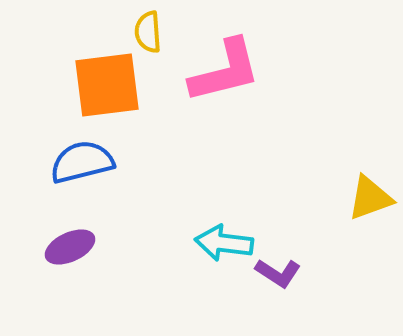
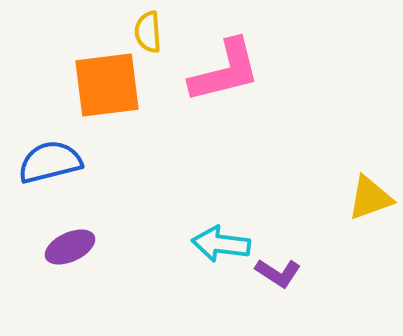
blue semicircle: moved 32 px left
cyan arrow: moved 3 px left, 1 px down
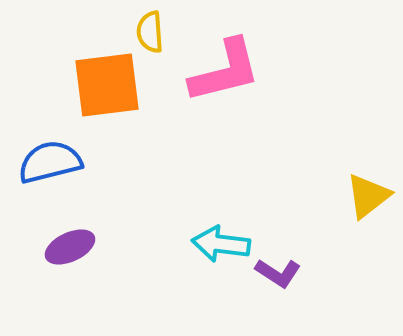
yellow semicircle: moved 2 px right
yellow triangle: moved 2 px left, 2 px up; rotated 18 degrees counterclockwise
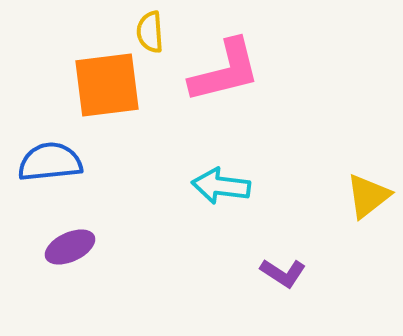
blue semicircle: rotated 8 degrees clockwise
cyan arrow: moved 58 px up
purple L-shape: moved 5 px right
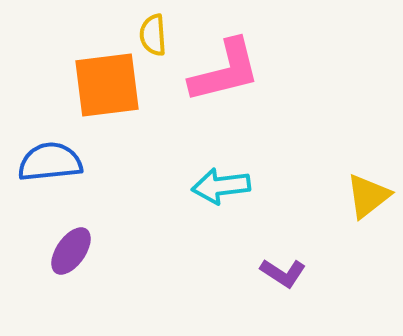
yellow semicircle: moved 3 px right, 3 px down
cyan arrow: rotated 14 degrees counterclockwise
purple ellipse: moved 1 px right, 4 px down; rotated 30 degrees counterclockwise
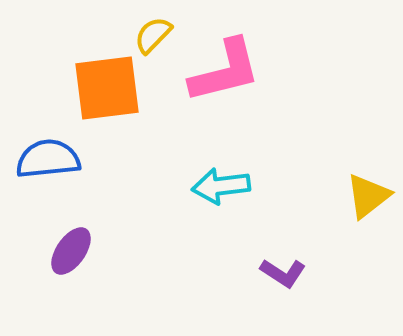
yellow semicircle: rotated 48 degrees clockwise
orange square: moved 3 px down
blue semicircle: moved 2 px left, 3 px up
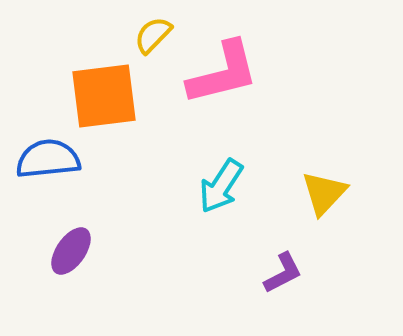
pink L-shape: moved 2 px left, 2 px down
orange square: moved 3 px left, 8 px down
cyan arrow: rotated 50 degrees counterclockwise
yellow triangle: moved 44 px left, 3 px up; rotated 9 degrees counterclockwise
purple L-shape: rotated 60 degrees counterclockwise
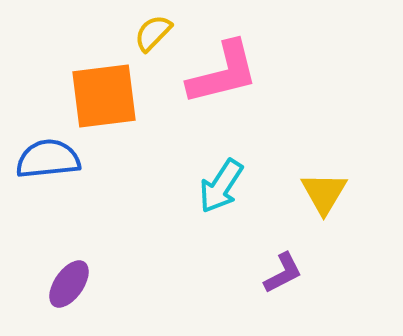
yellow semicircle: moved 2 px up
yellow triangle: rotated 12 degrees counterclockwise
purple ellipse: moved 2 px left, 33 px down
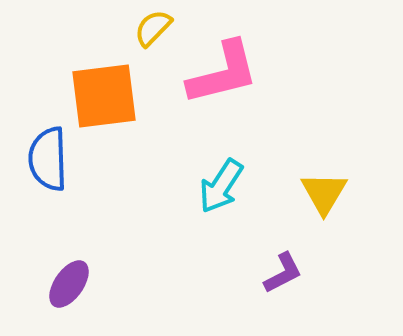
yellow semicircle: moved 5 px up
blue semicircle: rotated 86 degrees counterclockwise
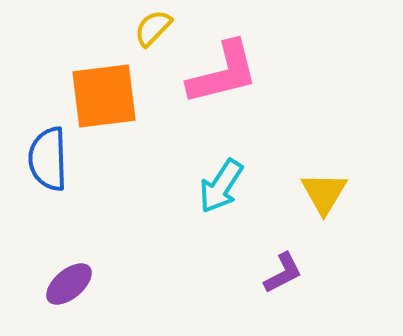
purple ellipse: rotated 15 degrees clockwise
